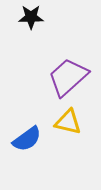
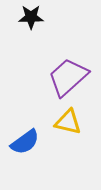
blue semicircle: moved 2 px left, 3 px down
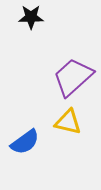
purple trapezoid: moved 5 px right
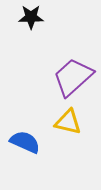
blue semicircle: rotated 120 degrees counterclockwise
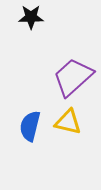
blue semicircle: moved 5 px right, 16 px up; rotated 100 degrees counterclockwise
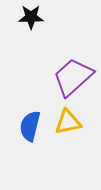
yellow triangle: rotated 24 degrees counterclockwise
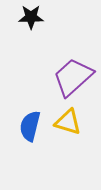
yellow triangle: rotated 28 degrees clockwise
